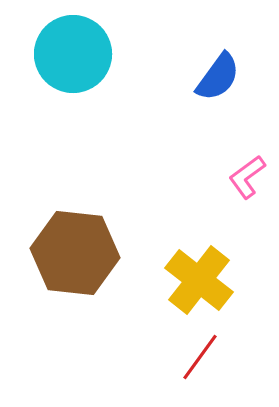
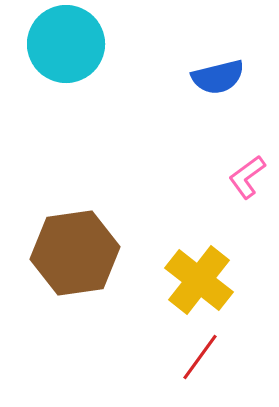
cyan circle: moved 7 px left, 10 px up
blue semicircle: rotated 40 degrees clockwise
brown hexagon: rotated 14 degrees counterclockwise
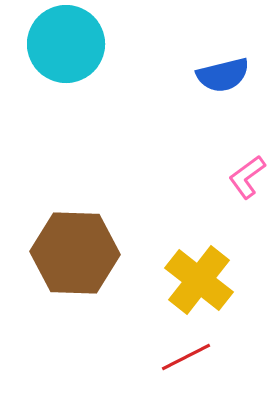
blue semicircle: moved 5 px right, 2 px up
brown hexagon: rotated 10 degrees clockwise
red line: moved 14 px left; rotated 27 degrees clockwise
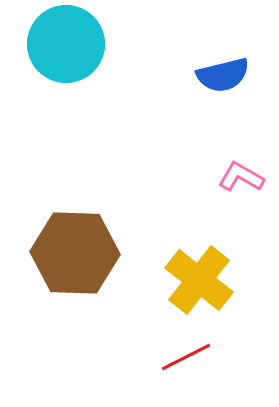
pink L-shape: moved 6 px left; rotated 66 degrees clockwise
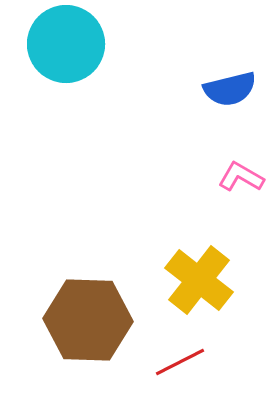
blue semicircle: moved 7 px right, 14 px down
brown hexagon: moved 13 px right, 67 px down
red line: moved 6 px left, 5 px down
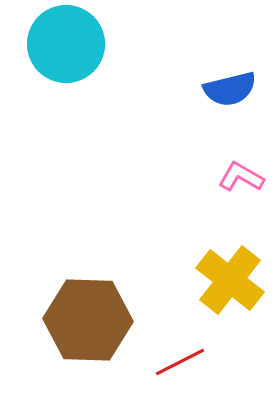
yellow cross: moved 31 px right
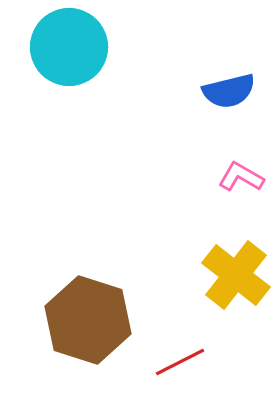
cyan circle: moved 3 px right, 3 px down
blue semicircle: moved 1 px left, 2 px down
yellow cross: moved 6 px right, 5 px up
brown hexagon: rotated 16 degrees clockwise
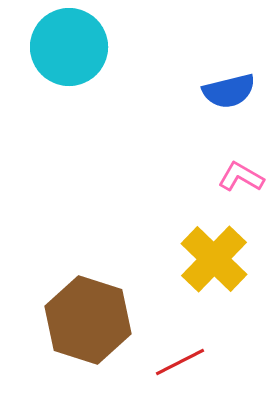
yellow cross: moved 22 px left, 16 px up; rotated 6 degrees clockwise
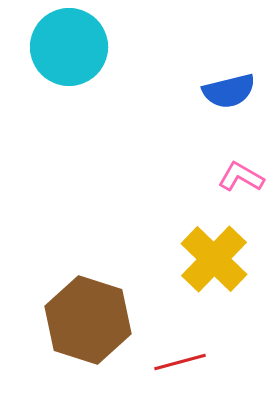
red line: rotated 12 degrees clockwise
